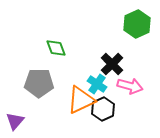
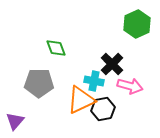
cyan cross: moved 3 px left, 3 px up; rotated 24 degrees counterclockwise
black hexagon: rotated 15 degrees clockwise
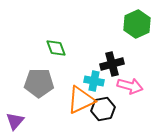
black cross: rotated 30 degrees clockwise
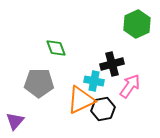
pink arrow: rotated 70 degrees counterclockwise
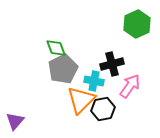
gray pentagon: moved 24 px right, 14 px up; rotated 28 degrees counterclockwise
orange triangle: rotated 20 degrees counterclockwise
